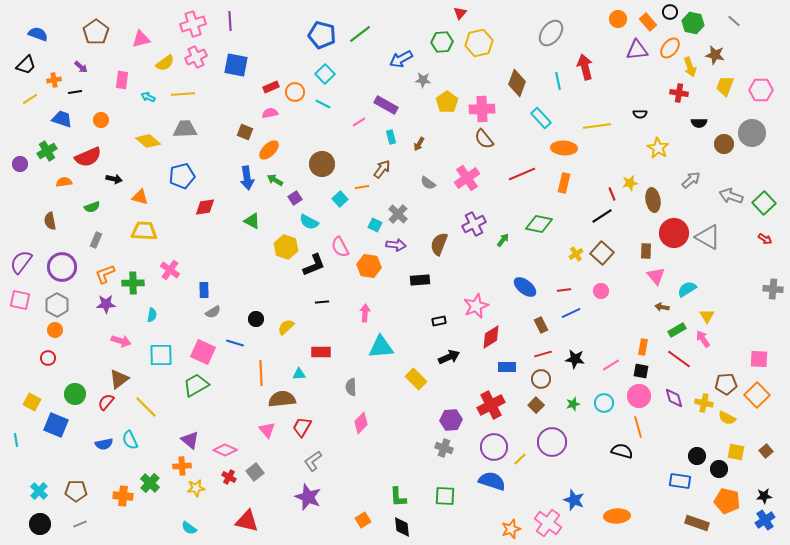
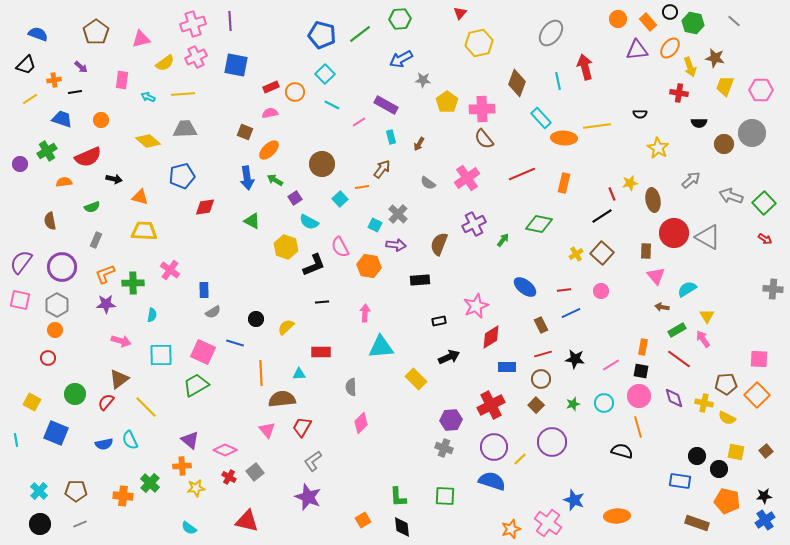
green hexagon at (442, 42): moved 42 px left, 23 px up
brown star at (715, 55): moved 3 px down
cyan line at (323, 104): moved 9 px right, 1 px down
orange ellipse at (564, 148): moved 10 px up
blue square at (56, 425): moved 8 px down
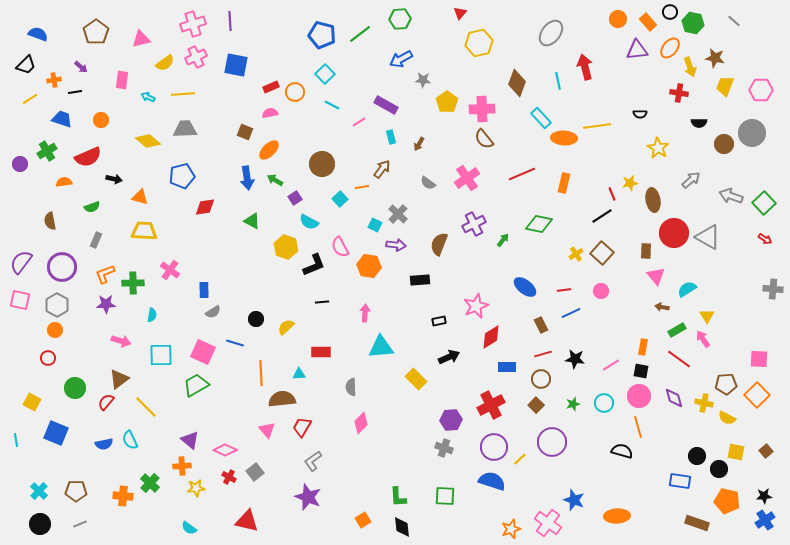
green circle at (75, 394): moved 6 px up
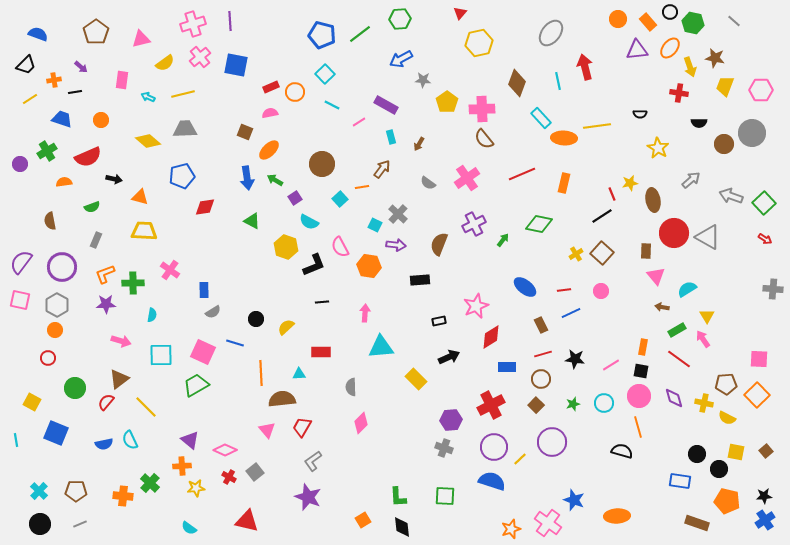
pink cross at (196, 57): moved 4 px right; rotated 15 degrees counterclockwise
yellow line at (183, 94): rotated 10 degrees counterclockwise
black circle at (697, 456): moved 2 px up
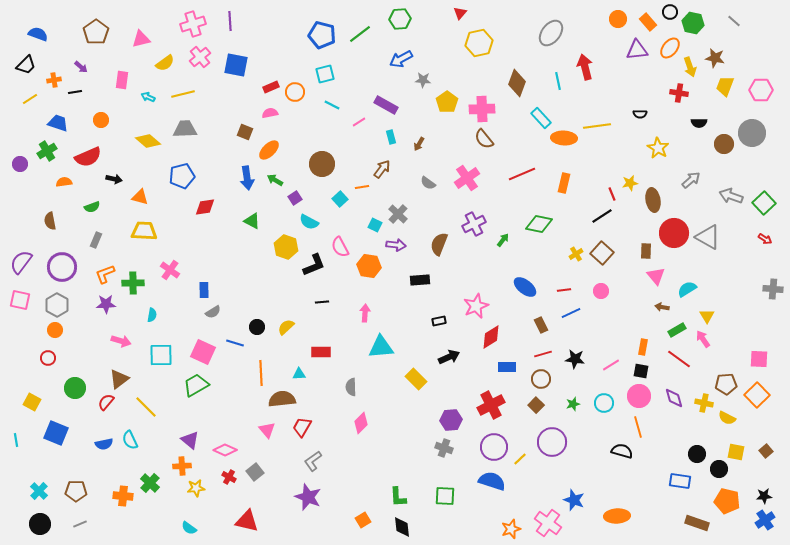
cyan square at (325, 74): rotated 30 degrees clockwise
blue trapezoid at (62, 119): moved 4 px left, 4 px down
black circle at (256, 319): moved 1 px right, 8 px down
